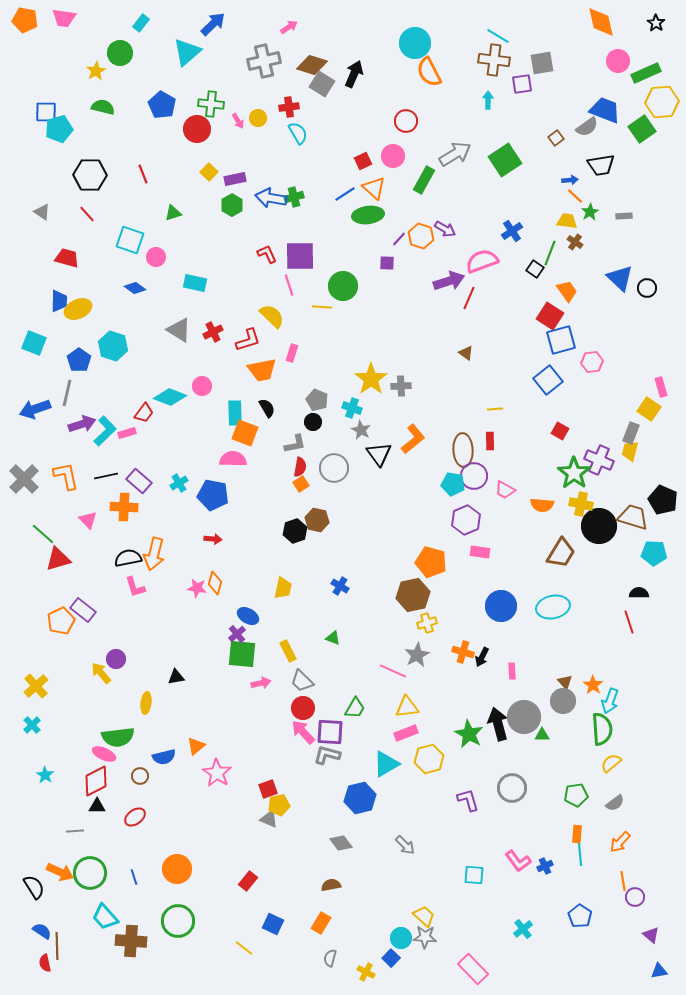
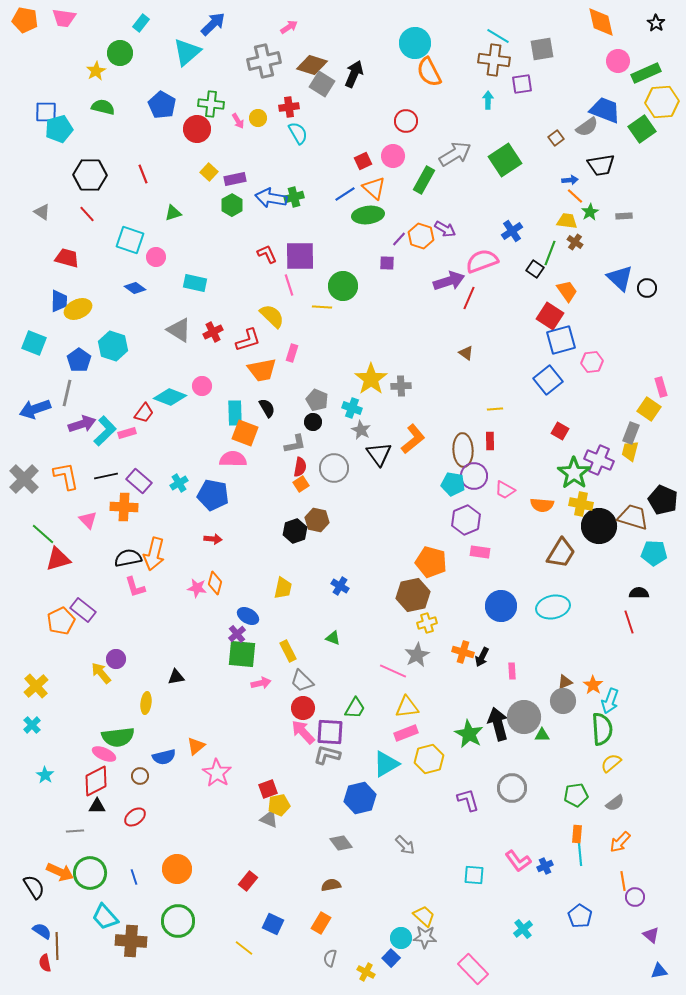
gray square at (542, 63): moved 14 px up
brown triangle at (565, 682): rotated 49 degrees clockwise
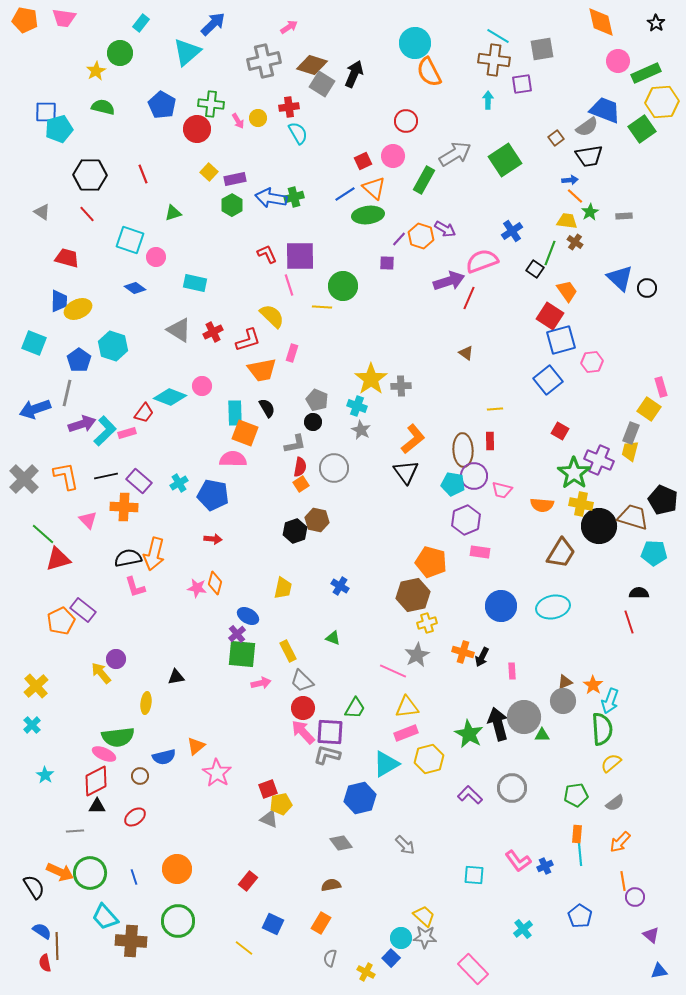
black trapezoid at (601, 165): moved 12 px left, 9 px up
cyan cross at (352, 408): moved 5 px right, 2 px up
black triangle at (379, 454): moved 27 px right, 18 px down
pink trapezoid at (505, 490): moved 3 px left; rotated 15 degrees counterclockwise
purple L-shape at (468, 800): moved 2 px right, 5 px up; rotated 30 degrees counterclockwise
yellow pentagon at (279, 805): moved 2 px right, 1 px up
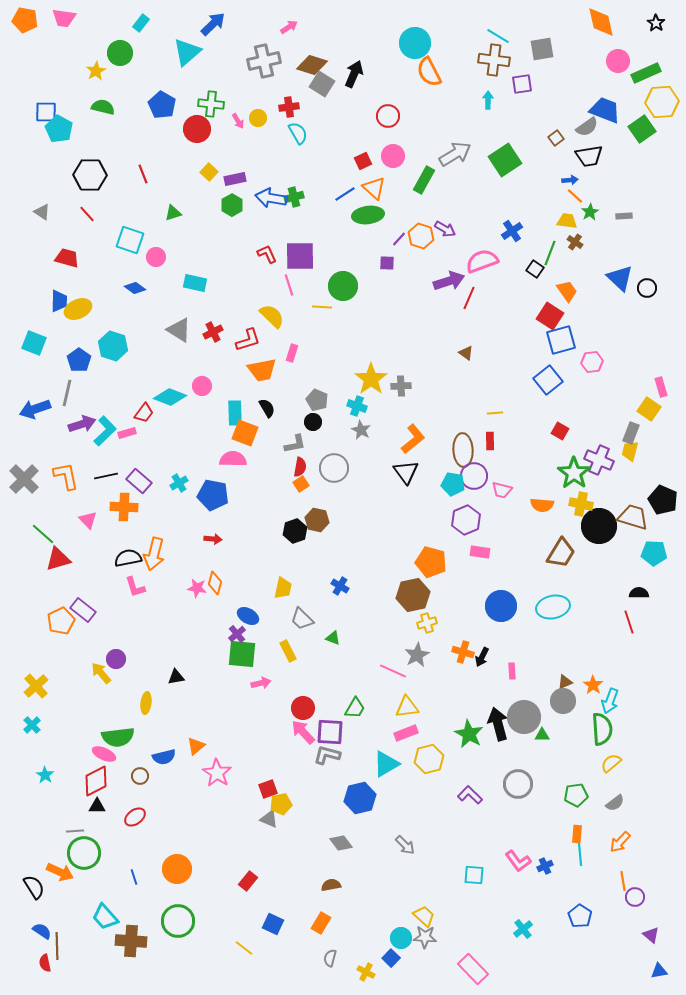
red circle at (406, 121): moved 18 px left, 5 px up
cyan pentagon at (59, 129): rotated 28 degrees counterclockwise
yellow line at (495, 409): moved 4 px down
gray trapezoid at (302, 681): moved 62 px up
gray circle at (512, 788): moved 6 px right, 4 px up
green circle at (90, 873): moved 6 px left, 20 px up
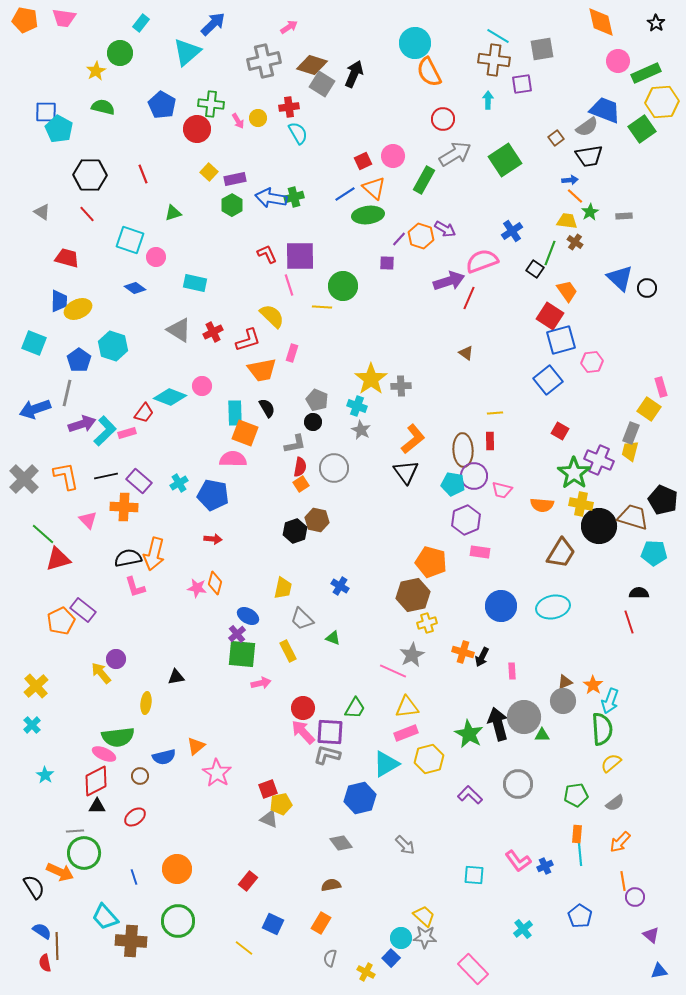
red circle at (388, 116): moved 55 px right, 3 px down
gray star at (417, 655): moved 5 px left
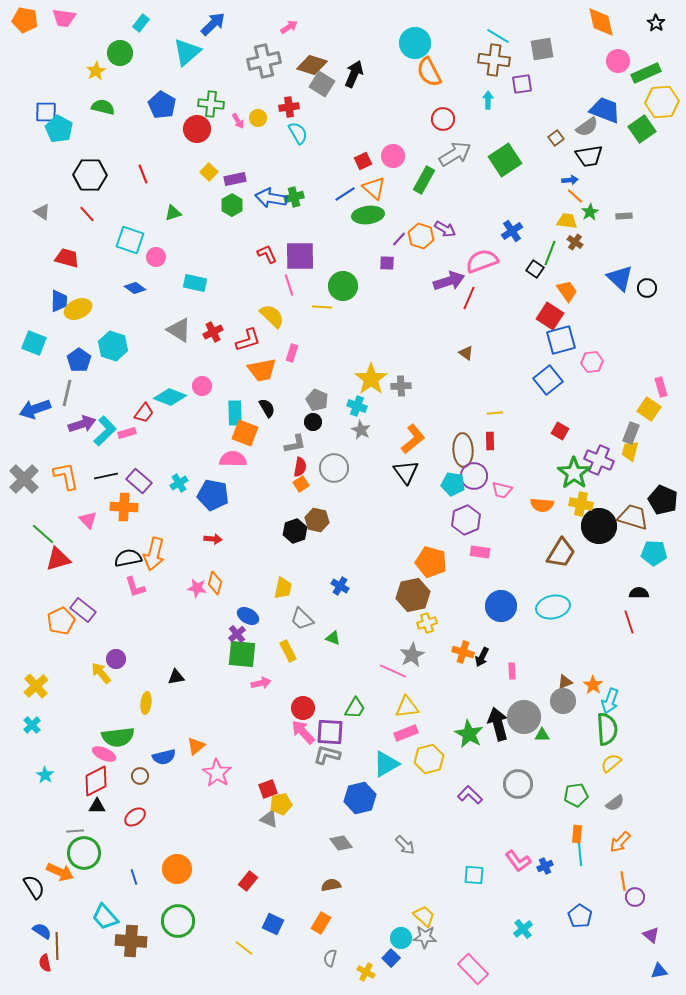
green semicircle at (602, 729): moved 5 px right
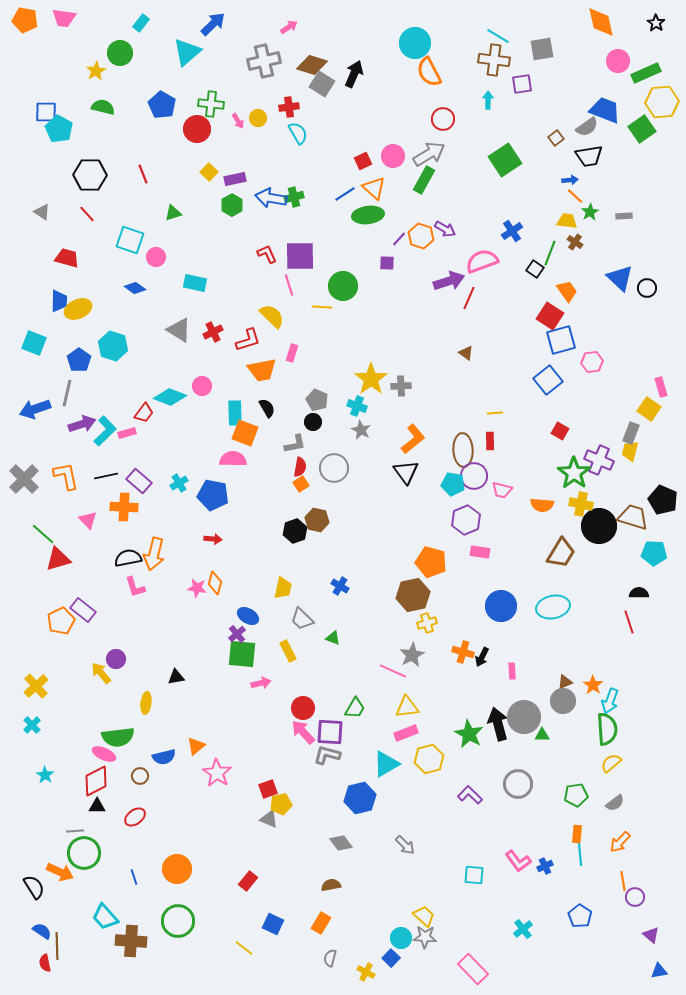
gray arrow at (455, 154): moved 26 px left
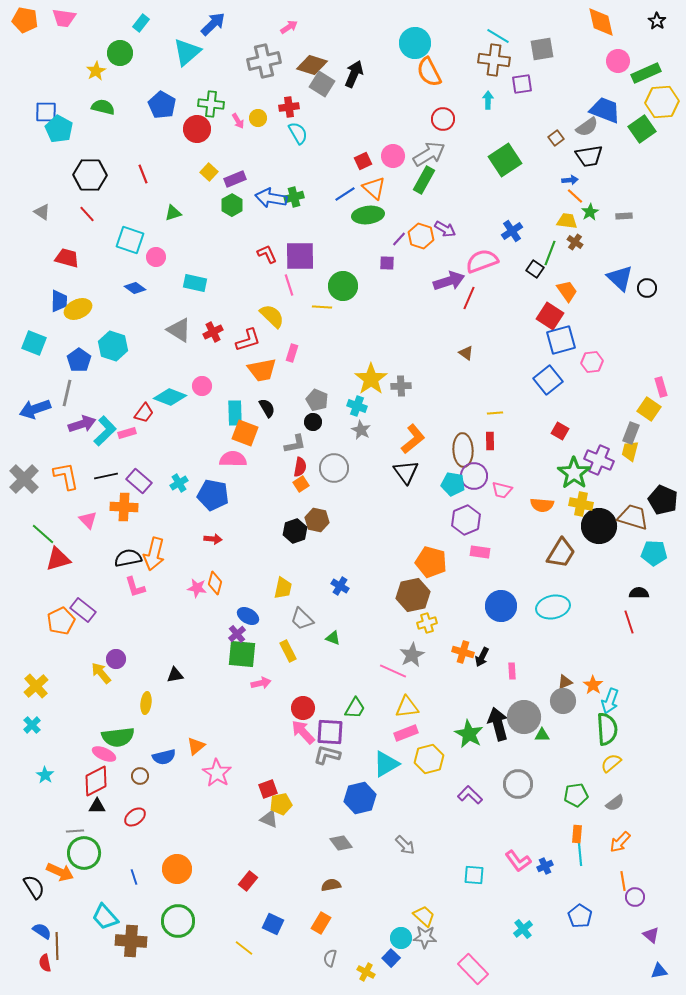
black star at (656, 23): moved 1 px right, 2 px up
purple rectangle at (235, 179): rotated 10 degrees counterclockwise
black triangle at (176, 677): moved 1 px left, 2 px up
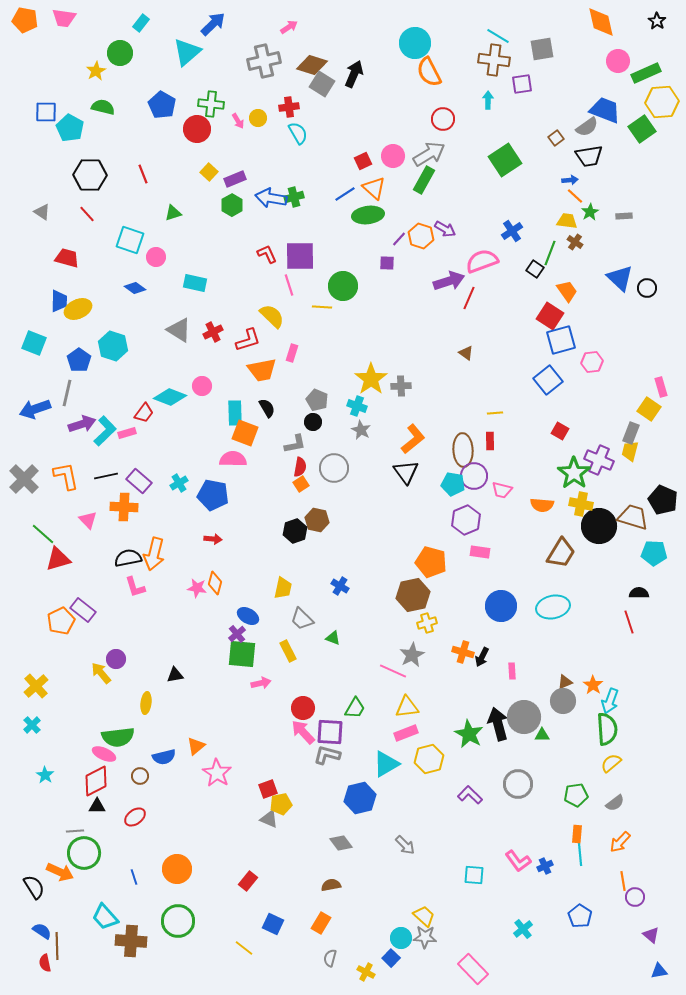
cyan pentagon at (59, 129): moved 11 px right, 1 px up
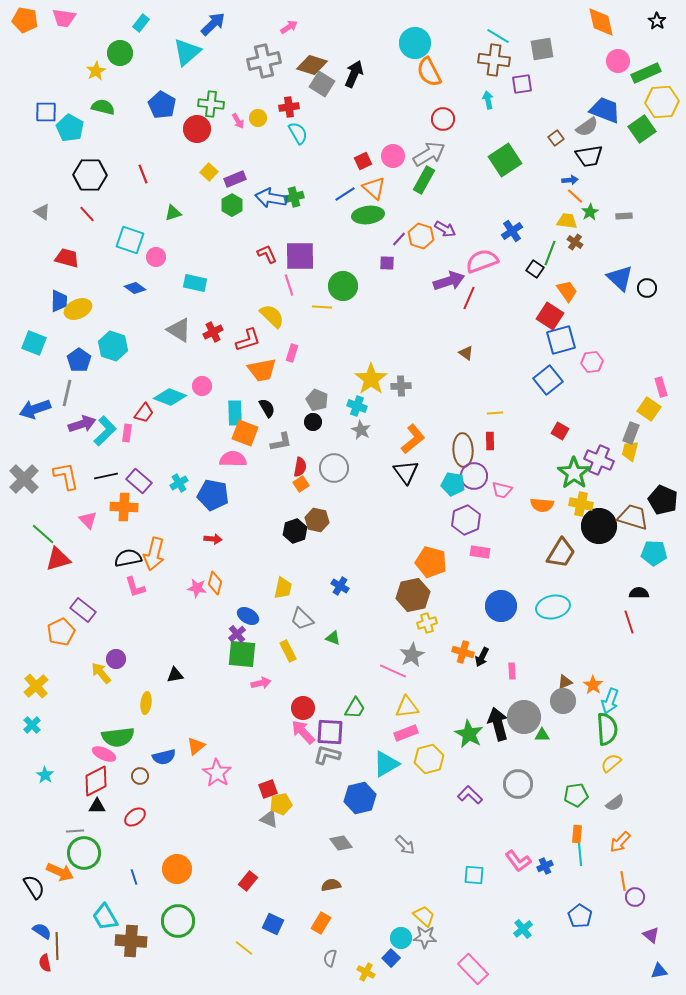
cyan arrow at (488, 100): rotated 12 degrees counterclockwise
pink rectangle at (127, 433): rotated 66 degrees counterclockwise
gray L-shape at (295, 444): moved 14 px left, 2 px up
orange pentagon at (61, 621): moved 11 px down
cyan trapezoid at (105, 917): rotated 12 degrees clockwise
